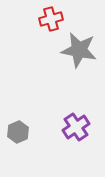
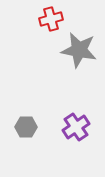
gray hexagon: moved 8 px right, 5 px up; rotated 25 degrees clockwise
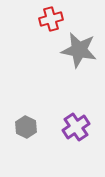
gray hexagon: rotated 25 degrees clockwise
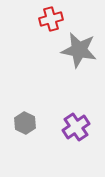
gray hexagon: moved 1 px left, 4 px up
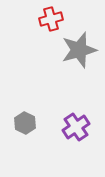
gray star: rotated 27 degrees counterclockwise
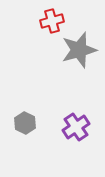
red cross: moved 1 px right, 2 px down
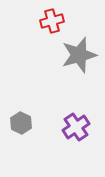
gray star: moved 5 px down
gray hexagon: moved 4 px left
